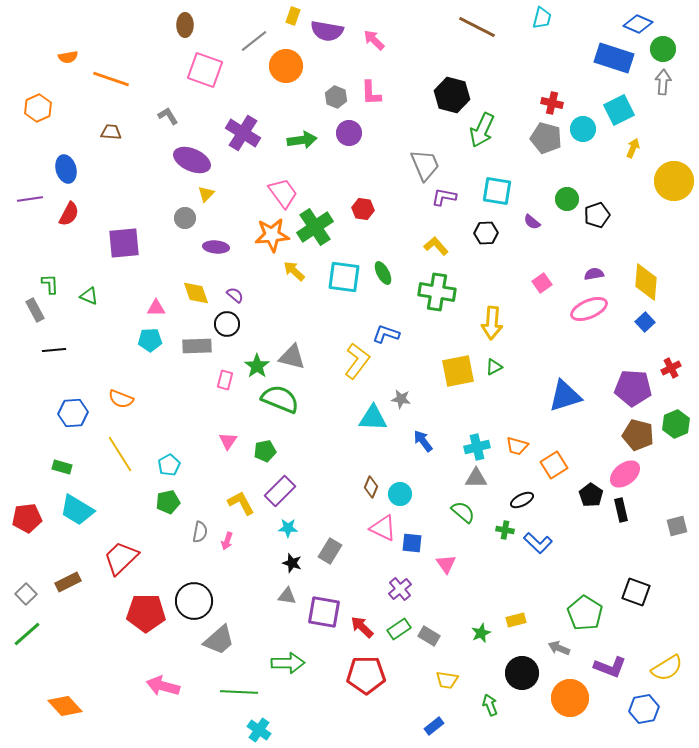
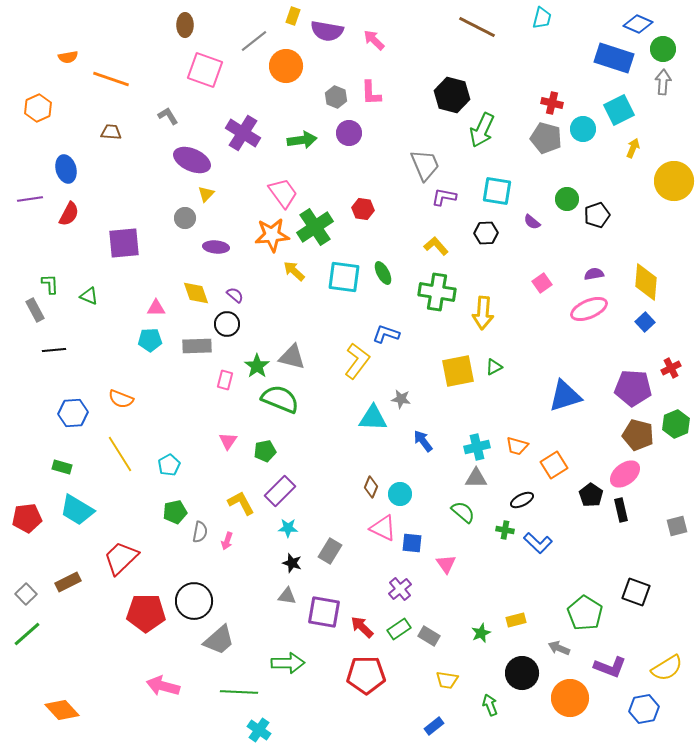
yellow arrow at (492, 323): moved 9 px left, 10 px up
green pentagon at (168, 502): moved 7 px right, 10 px down
orange diamond at (65, 706): moved 3 px left, 4 px down
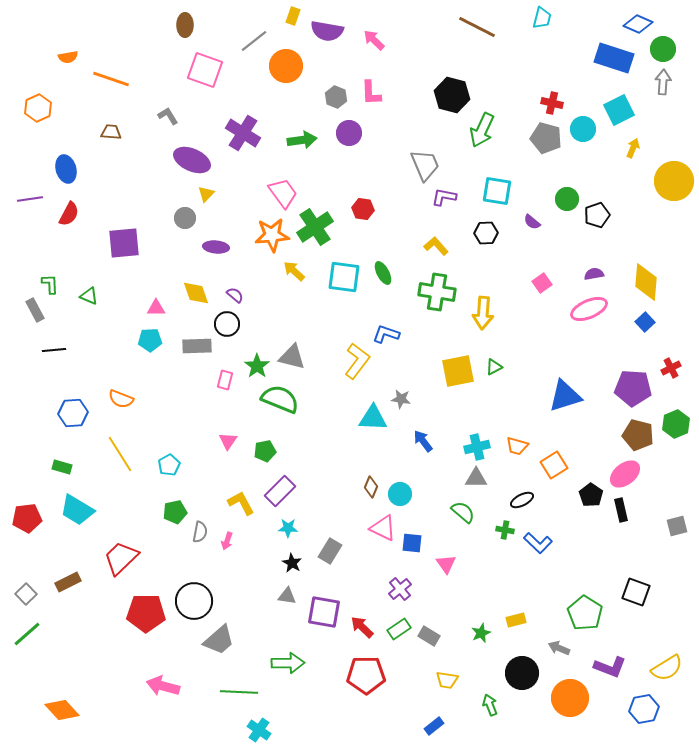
black star at (292, 563): rotated 12 degrees clockwise
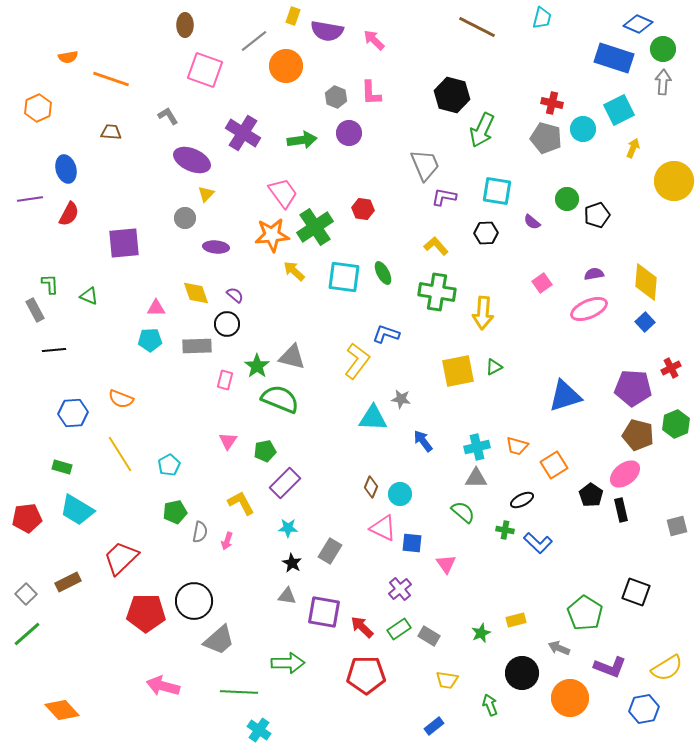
purple rectangle at (280, 491): moved 5 px right, 8 px up
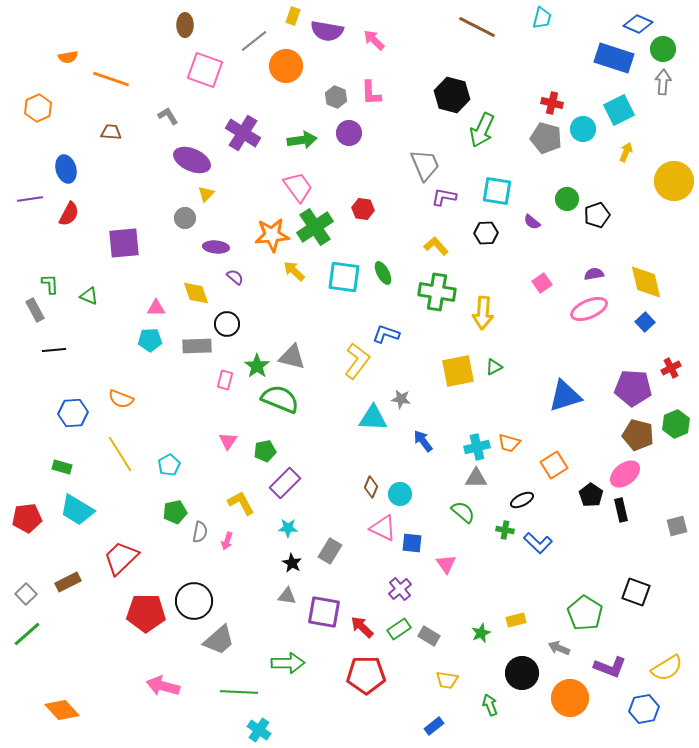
yellow arrow at (633, 148): moved 7 px left, 4 px down
pink trapezoid at (283, 193): moved 15 px right, 6 px up
yellow diamond at (646, 282): rotated 18 degrees counterclockwise
purple semicircle at (235, 295): moved 18 px up
orange trapezoid at (517, 446): moved 8 px left, 3 px up
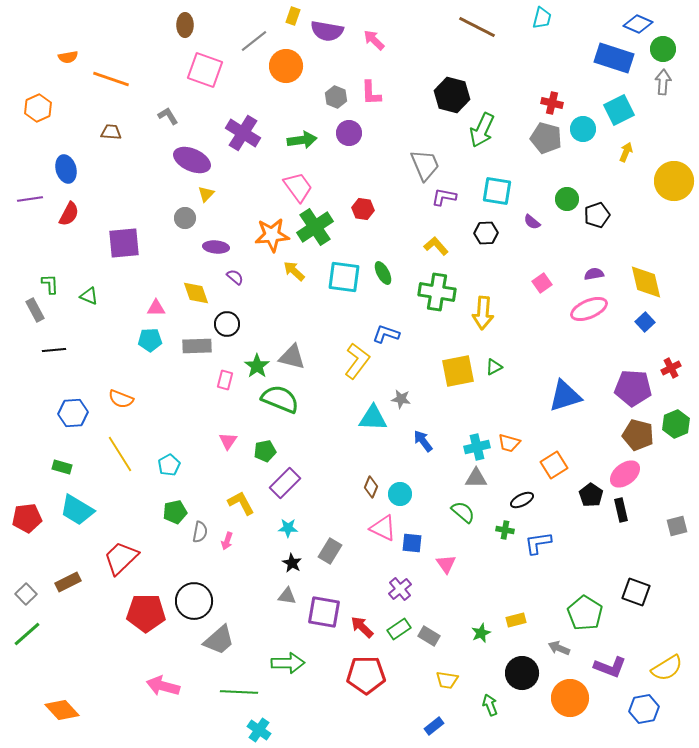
blue L-shape at (538, 543): rotated 128 degrees clockwise
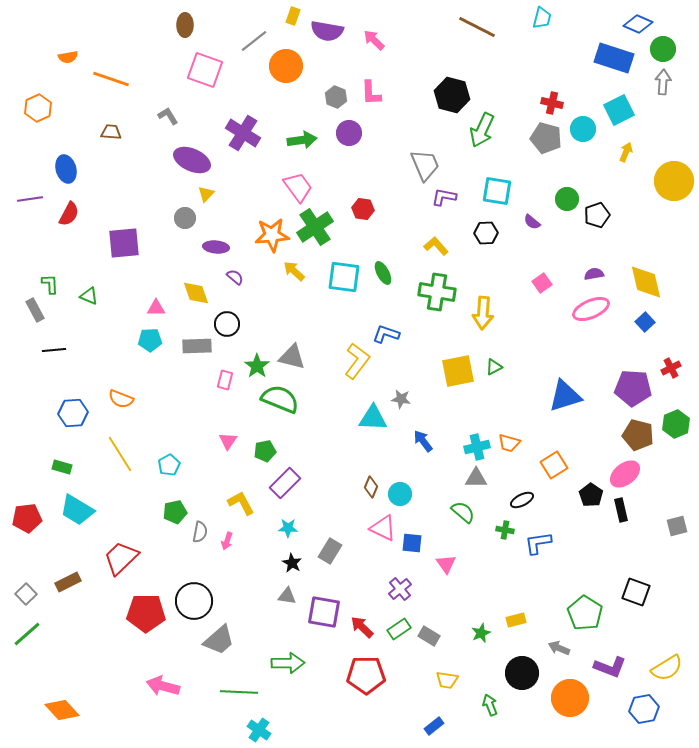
pink ellipse at (589, 309): moved 2 px right
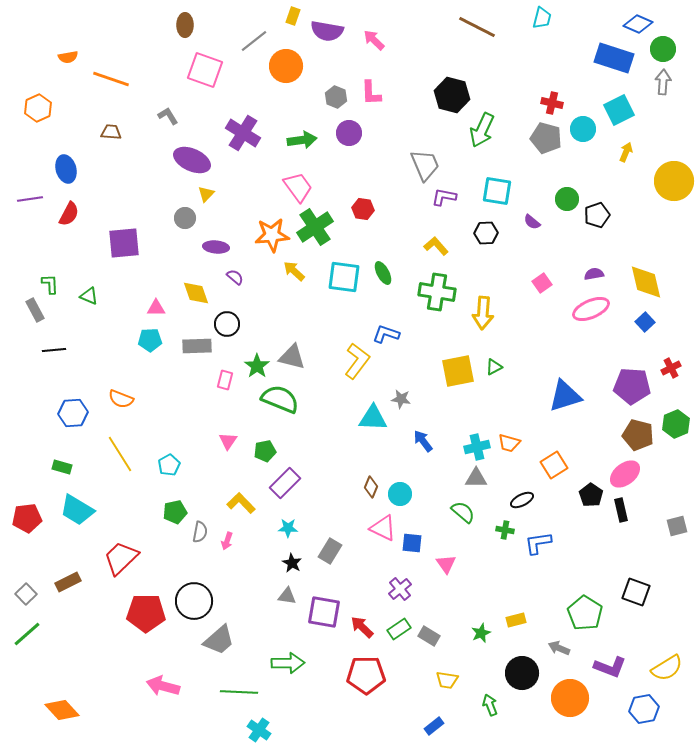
purple pentagon at (633, 388): moved 1 px left, 2 px up
yellow L-shape at (241, 503): rotated 16 degrees counterclockwise
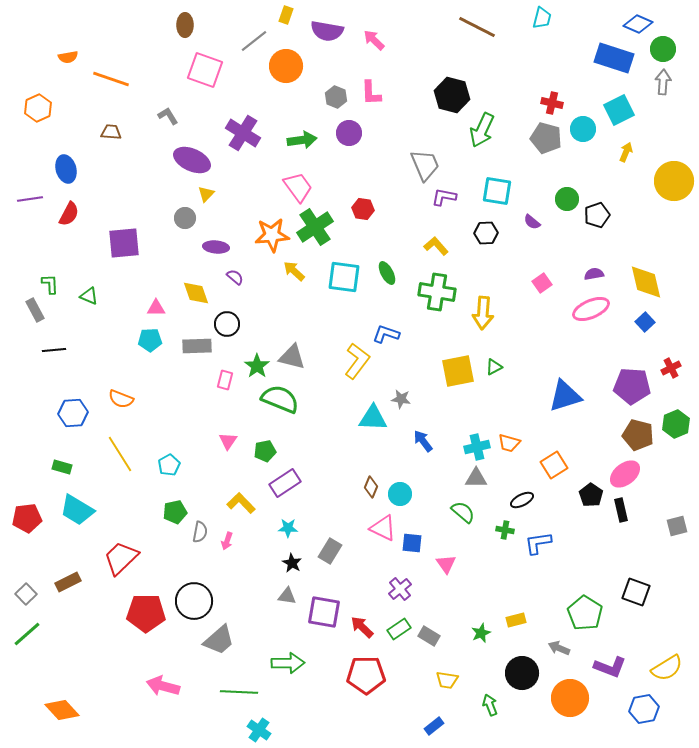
yellow rectangle at (293, 16): moved 7 px left, 1 px up
green ellipse at (383, 273): moved 4 px right
purple rectangle at (285, 483): rotated 12 degrees clockwise
